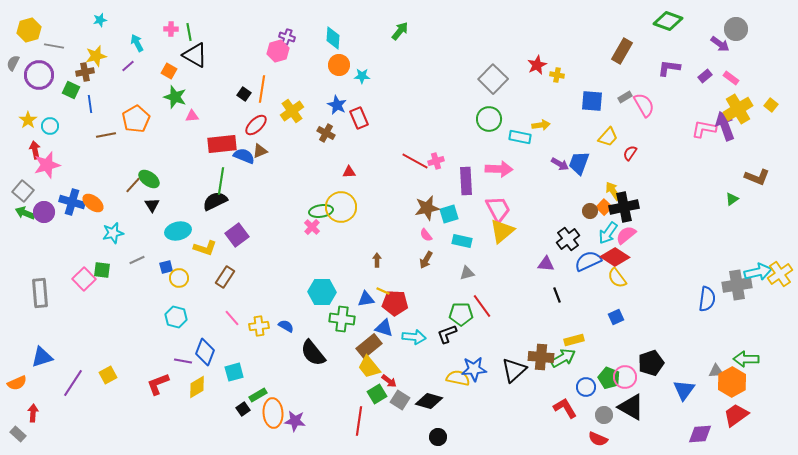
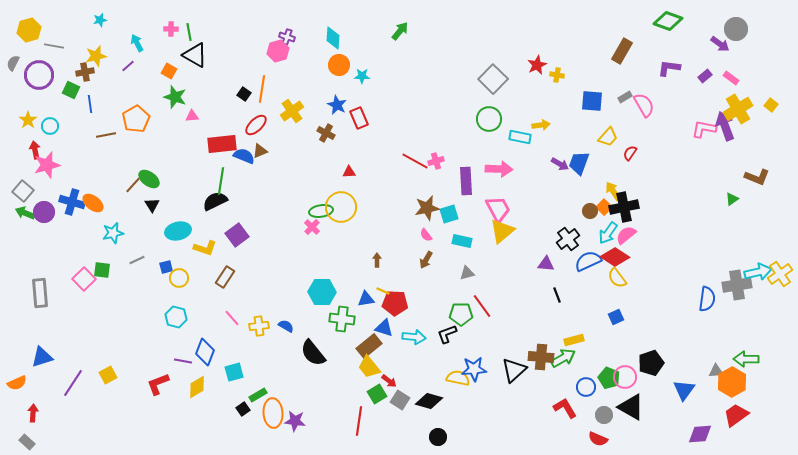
gray rectangle at (18, 434): moved 9 px right, 8 px down
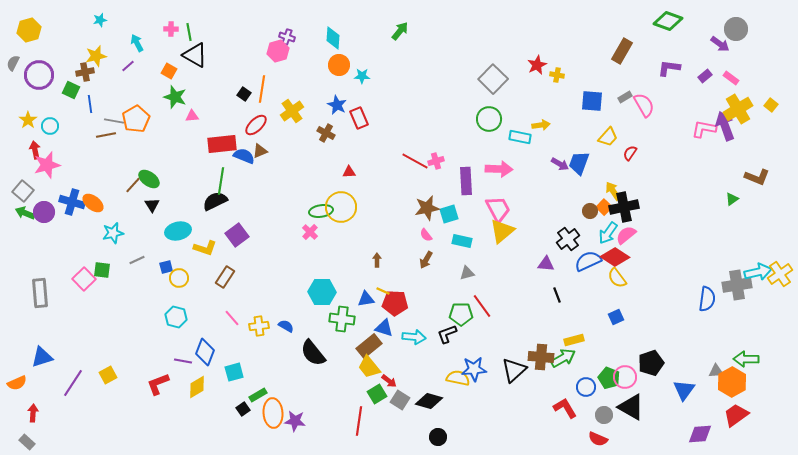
gray line at (54, 46): moved 60 px right, 75 px down
pink cross at (312, 227): moved 2 px left, 5 px down
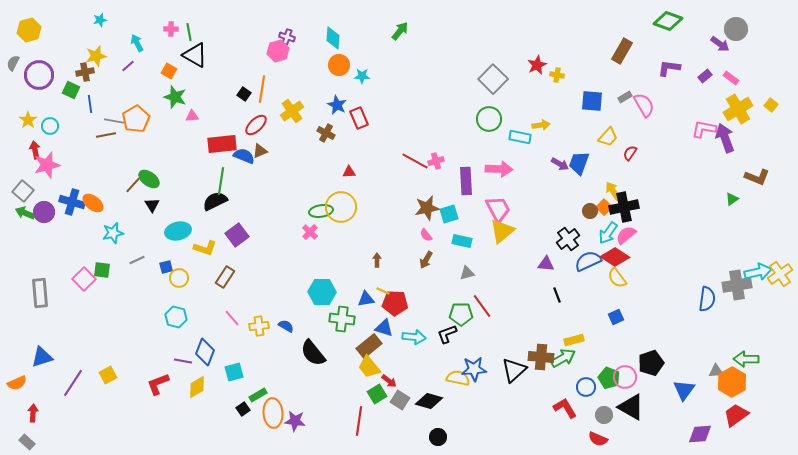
purple arrow at (725, 126): moved 12 px down
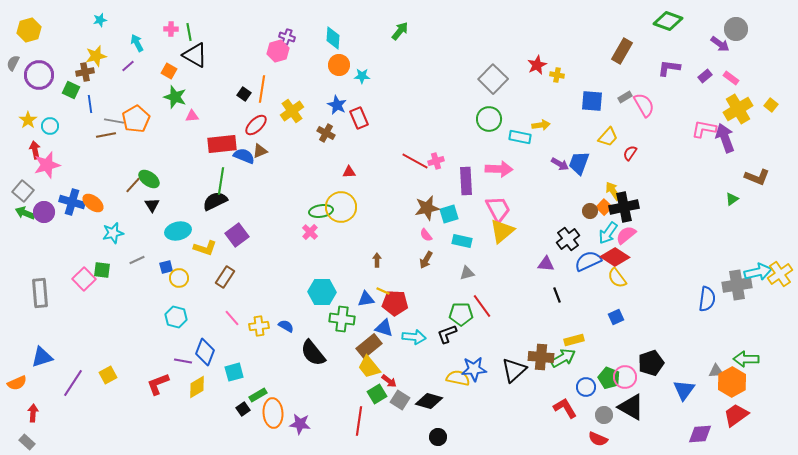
purple star at (295, 421): moved 5 px right, 3 px down
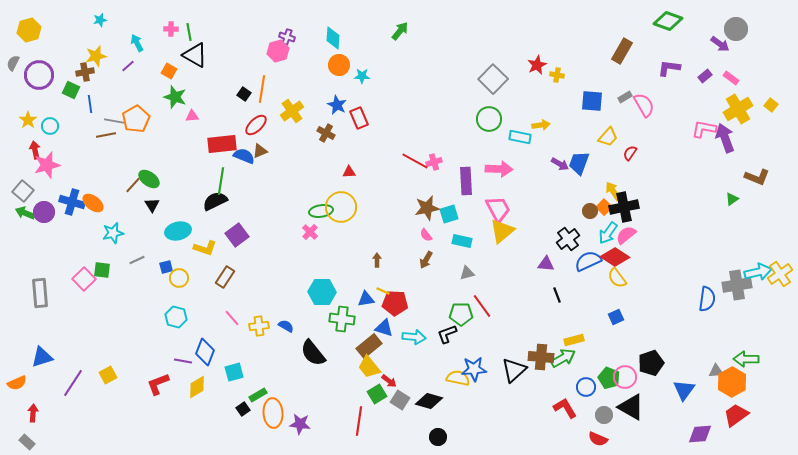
pink cross at (436, 161): moved 2 px left, 1 px down
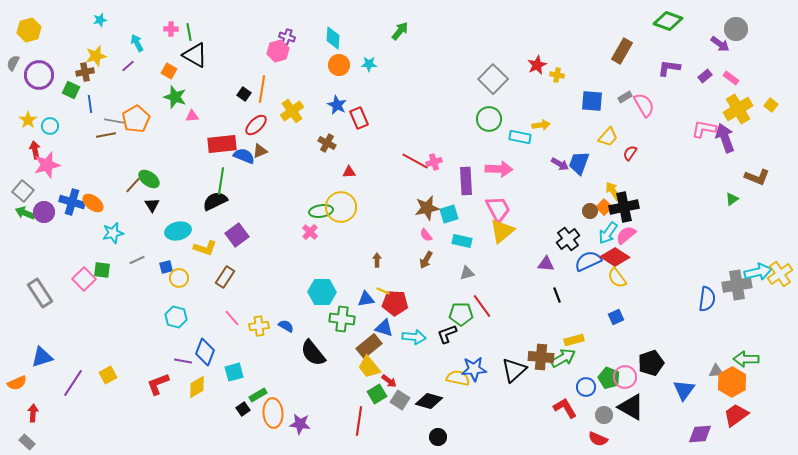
cyan star at (362, 76): moved 7 px right, 12 px up
brown cross at (326, 133): moved 1 px right, 10 px down
gray rectangle at (40, 293): rotated 28 degrees counterclockwise
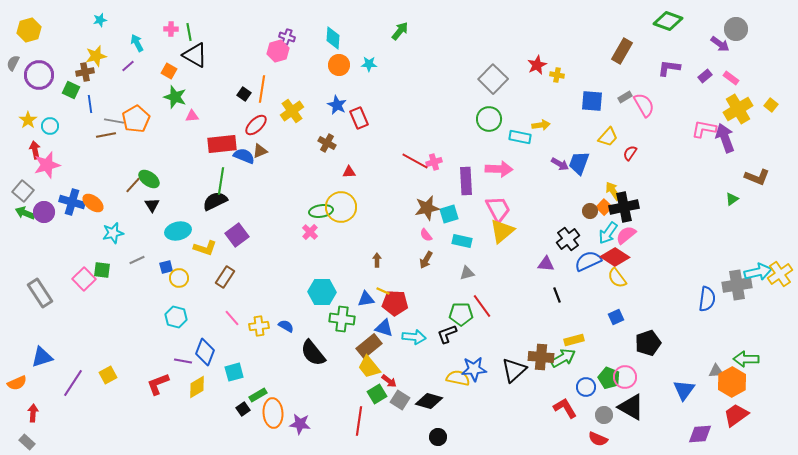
black pentagon at (651, 363): moved 3 px left, 20 px up
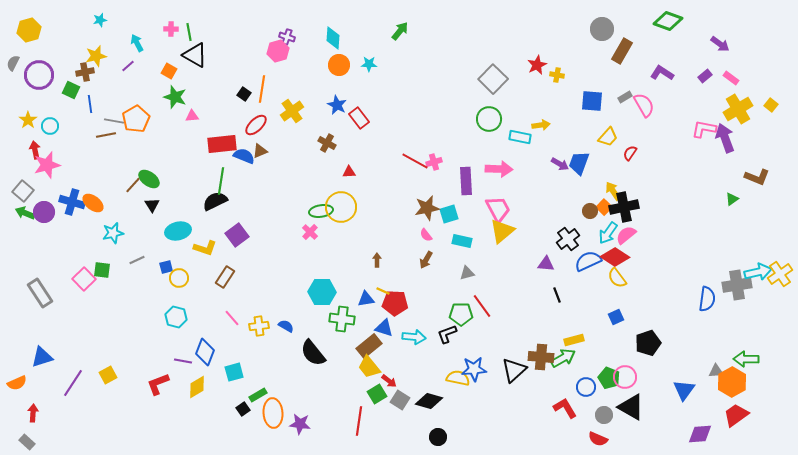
gray circle at (736, 29): moved 134 px left
purple L-shape at (669, 68): moved 7 px left, 5 px down; rotated 25 degrees clockwise
red rectangle at (359, 118): rotated 15 degrees counterclockwise
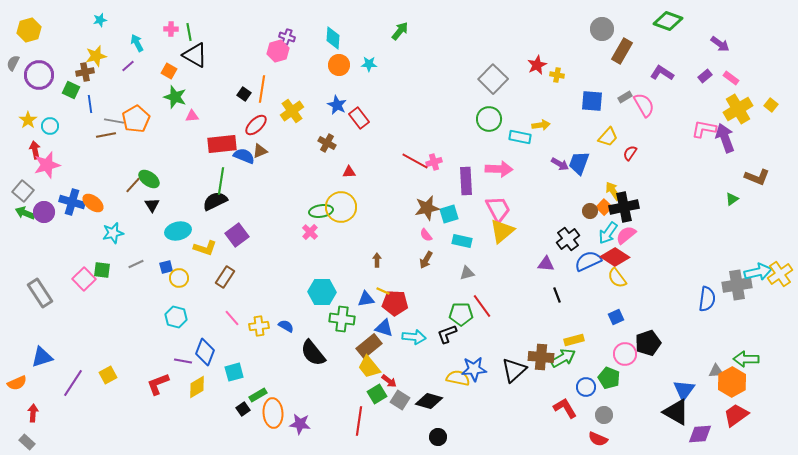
gray line at (137, 260): moved 1 px left, 4 px down
pink circle at (625, 377): moved 23 px up
black triangle at (631, 407): moved 45 px right, 5 px down
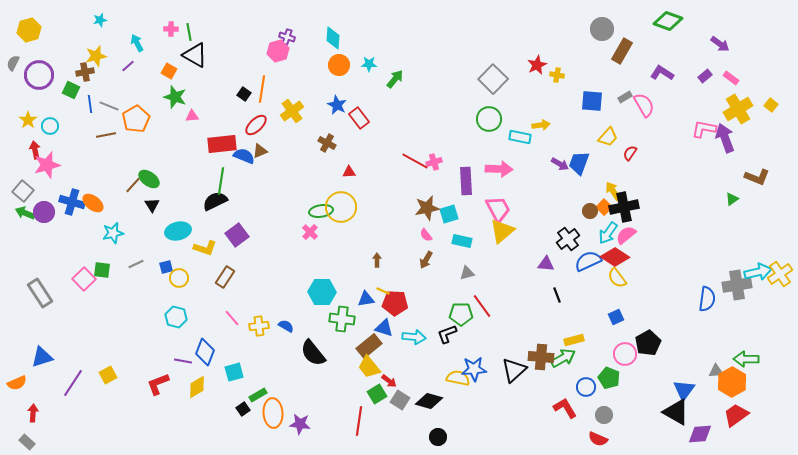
green arrow at (400, 31): moved 5 px left, 48 px down
gray line at (114, 121): moved 5 px left, 15 px up; rotated 12 degrees clockwise
black pentagon at (648, 343): rotated 10 degrees counterclockwise
